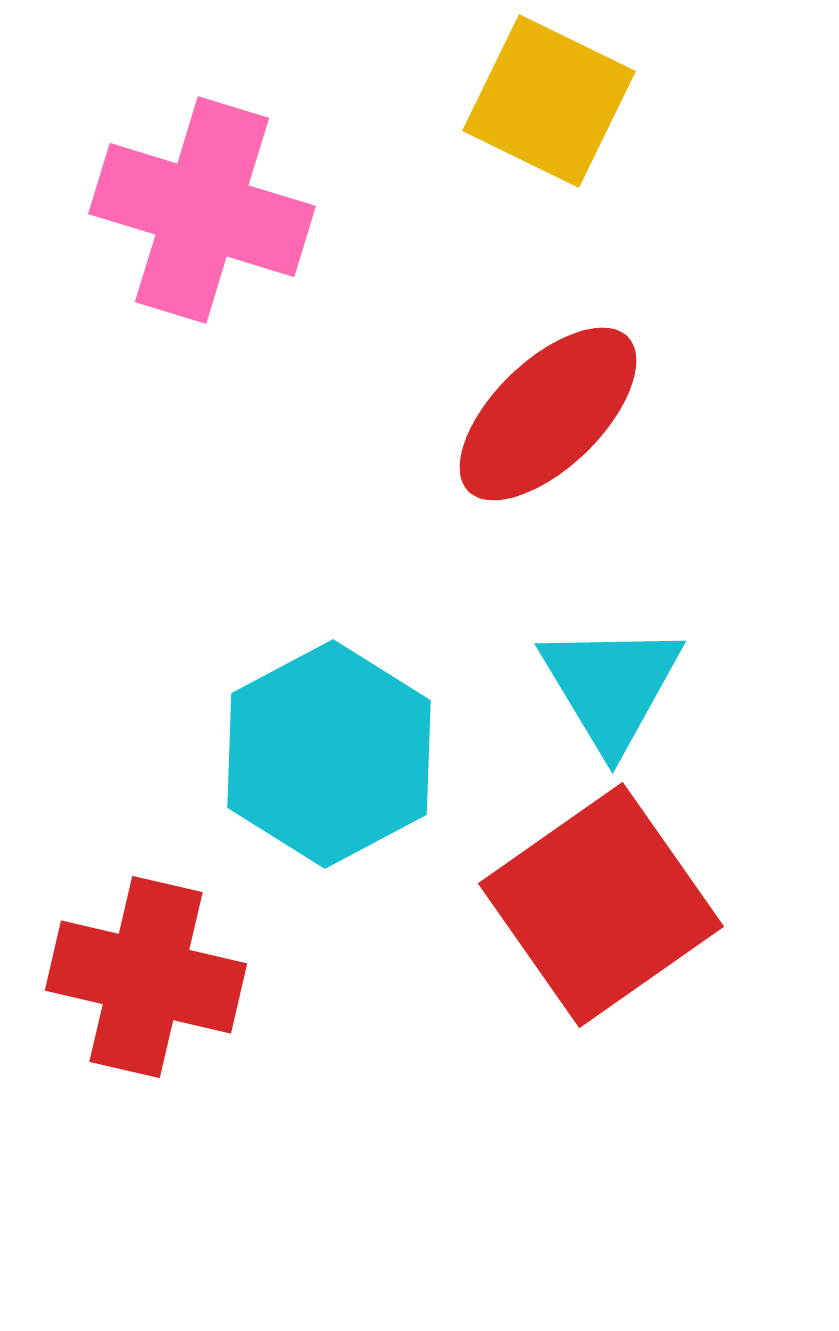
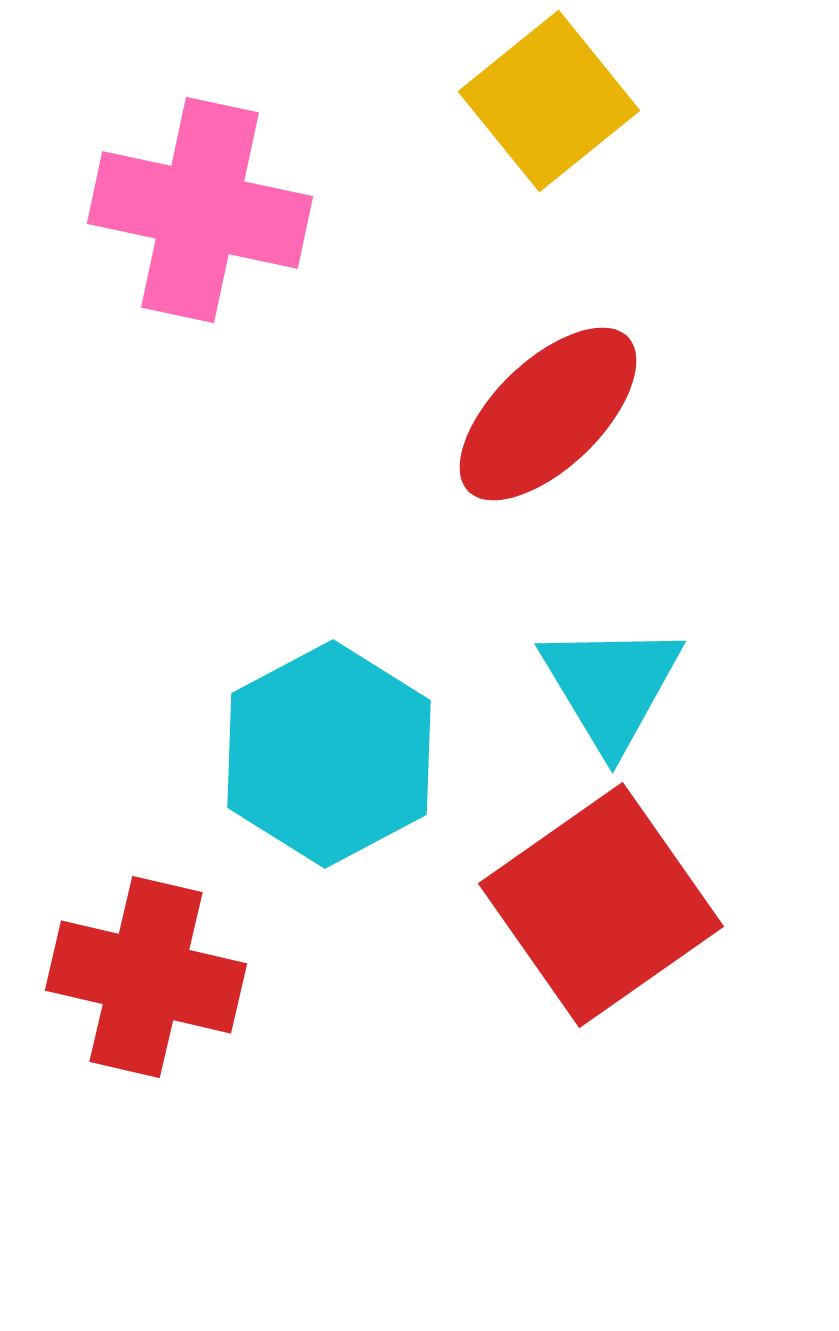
yellow square: rotated 25 degrees clockwise
pink cross: moved 2 px left; rotated 5 degrees counterclockwise
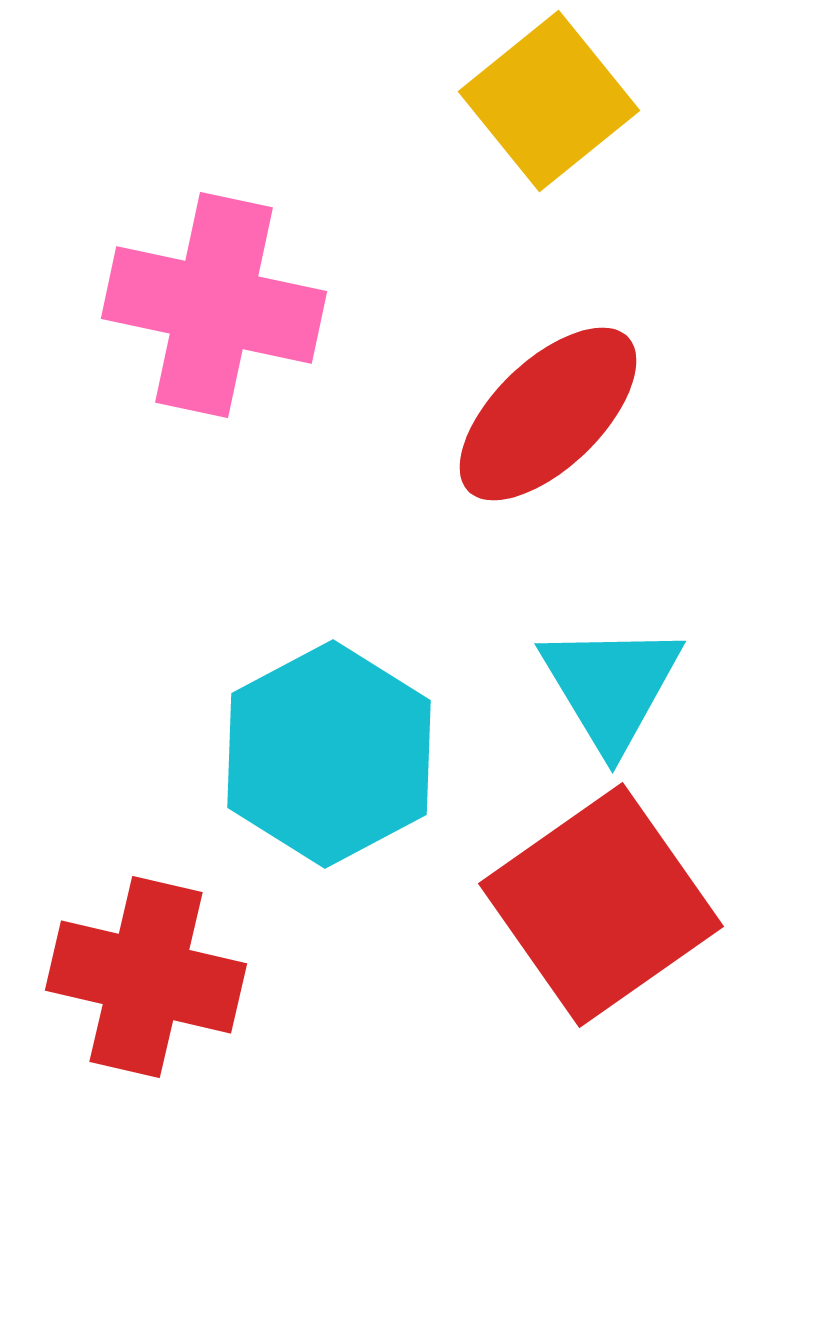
pink cross: moved 14 px right, 95 px down
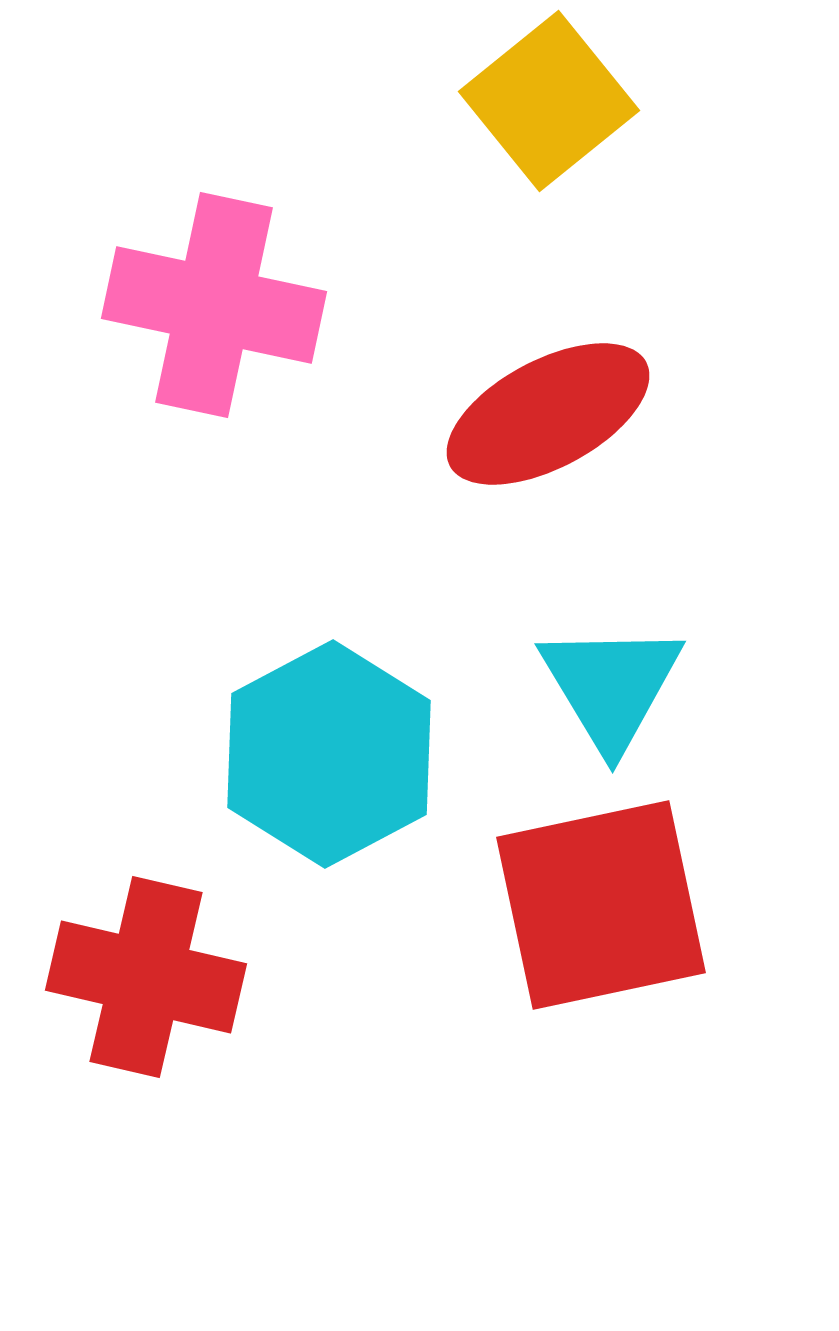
red ellipse: rotated 16 degrees clockwise
red square: rotated 23 degrees clockwise
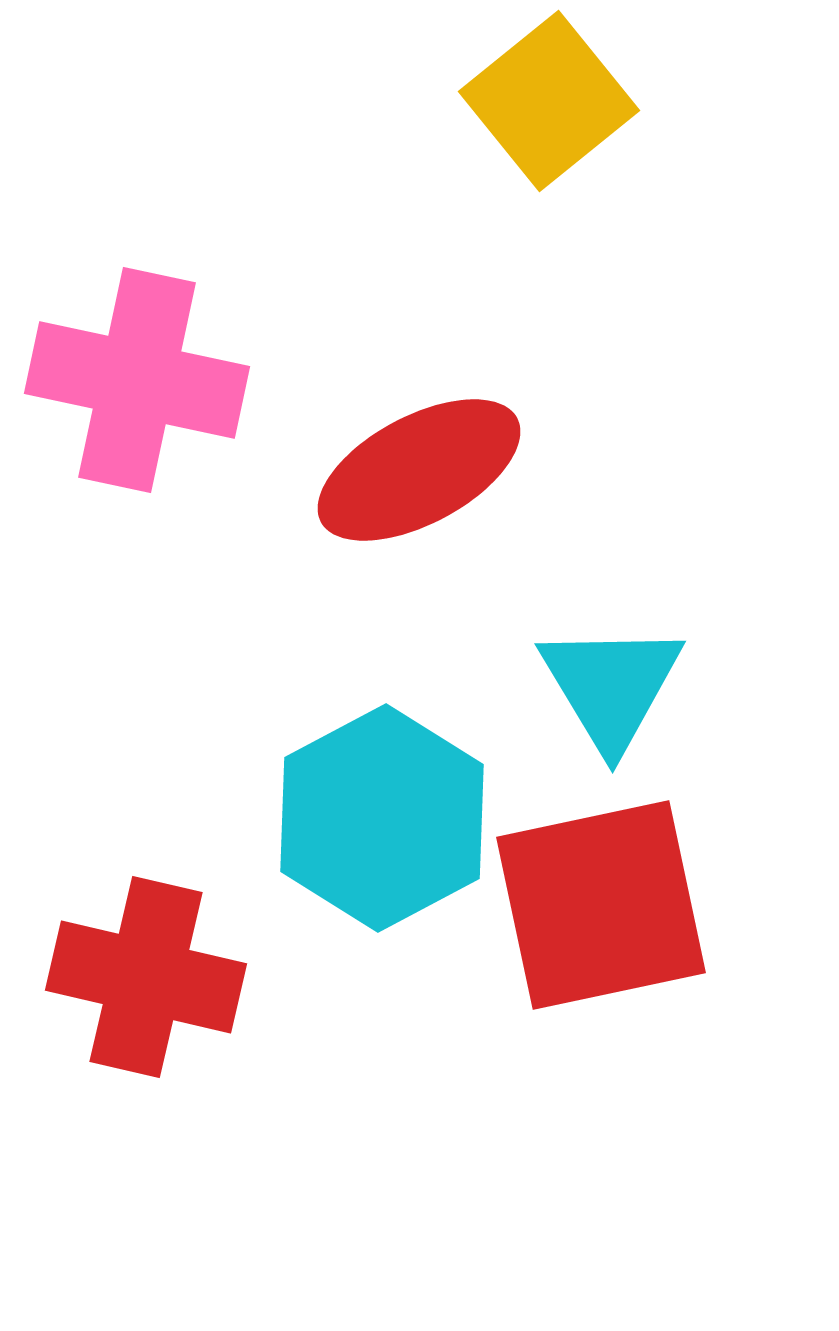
pink cross: moved 77 px left, 75 px down
red ellipse: moved 129 px left, 56 px down
cyan hexagon: moved 53 px right, 64 px down
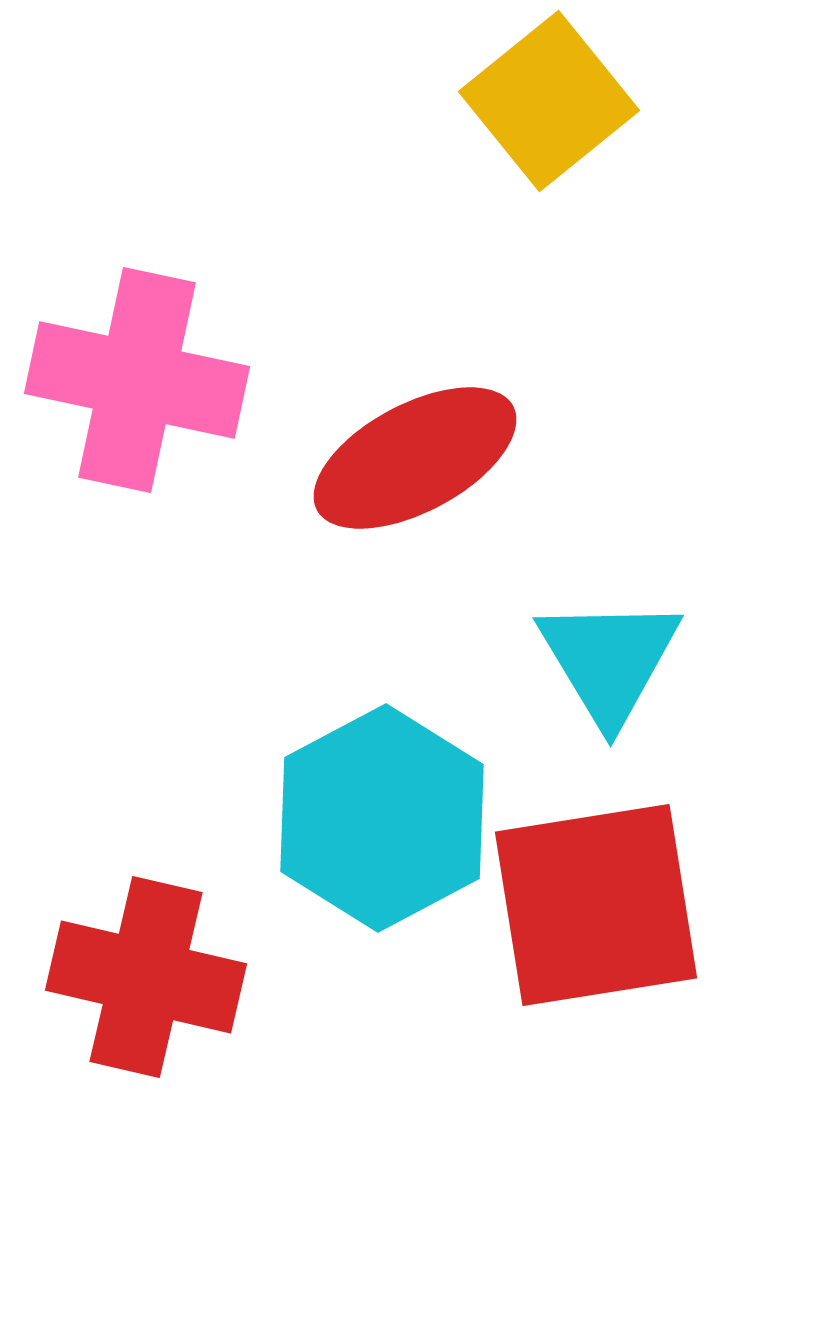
red ellipse: moved 4 px left, 12 px up
cyan triangle: moved 2 px left, 26 px up
red square: moved 5 px left; rotated 3 degrees clockwise
